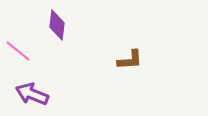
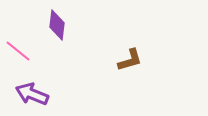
brown L-shape: rotated 12 degrees counterclockwise
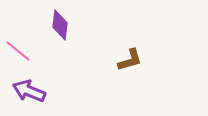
purple diamond: moved 3 px right
purple arrow: moved 3 px left, 3 px up
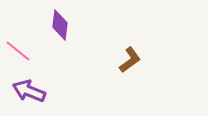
brown L-shape: rotated 20 degrees counterclockwise
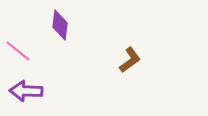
purple arrow: moved 3 px left; rotated 20 degrees counterclockwise
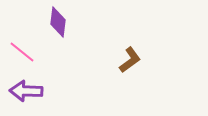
purple diamond: moved 2 px left, 3 px up
pink line: moved 4 px right, 1 px down
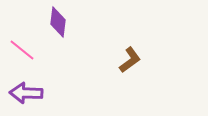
pink line: moved 2 px up
purple arrow: moved 2 px down
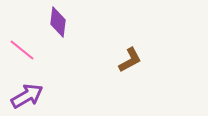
brown L-shape: rotated 8 degrees clockwise
purple arrow: moved 1 px right, 3 px down; rotated 148 degrees clockwise
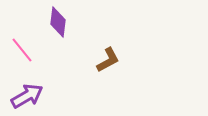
pink line: rotated 12 degrees clockwise
brown L-shape: moved 22 px left
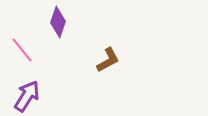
purple diamond: rotated 12 degrees clockwise
purple arrow: rotated 28 degrees counterclockwise
